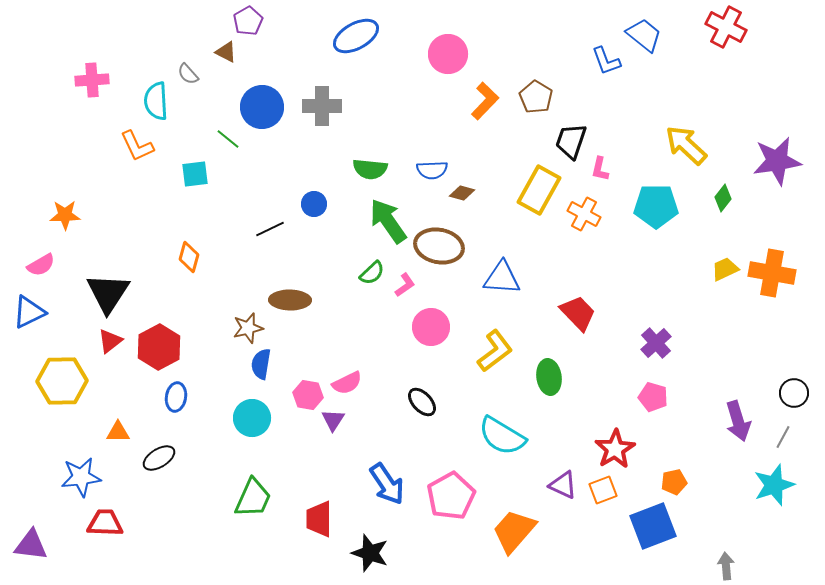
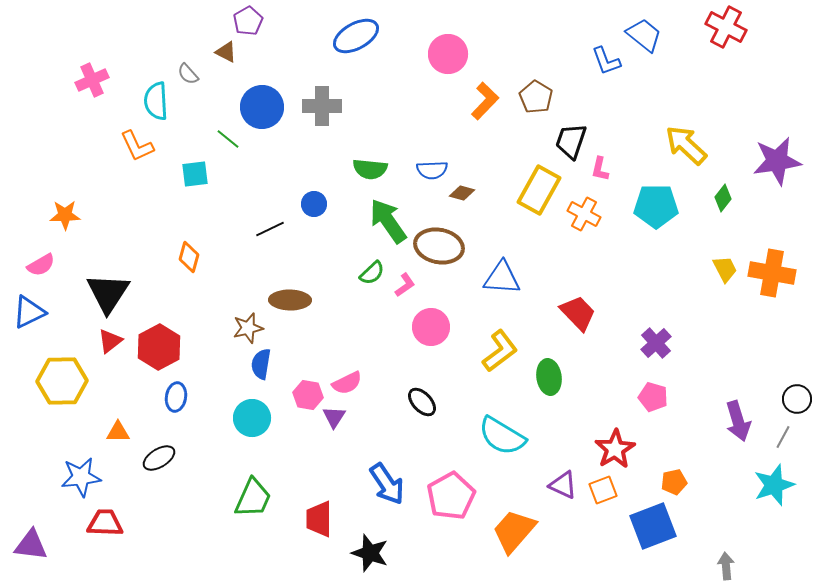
pink cross at (92, 80): rotated 20 degrees counterclockwise
yellow trapezoid at (725, 269): rotated 88 degrees clockwise
yellow L-shape at (495, 351): moved 5 px right
black circle at (794, 393): moved 3 px right, 6 px down
purple triangle at (333, 420): moved 1 px right, 3 px up
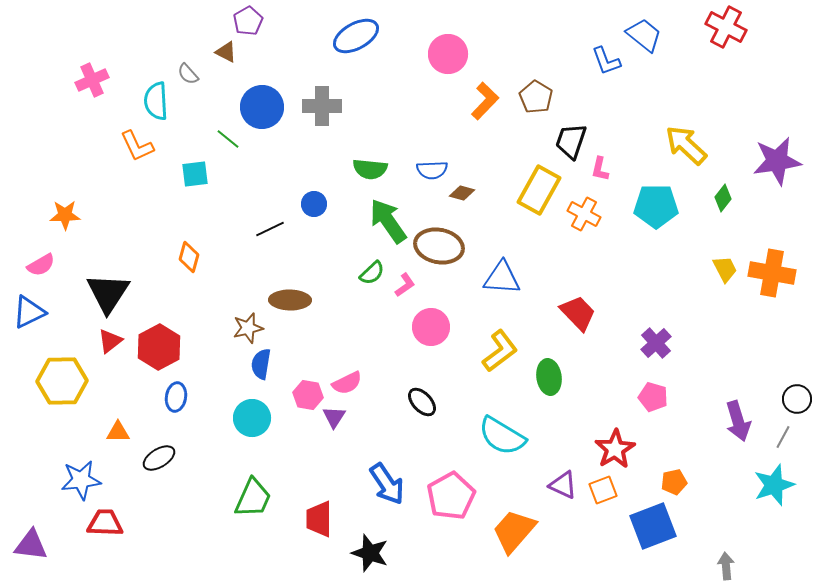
blue star at (81, 477): moved 3 px down
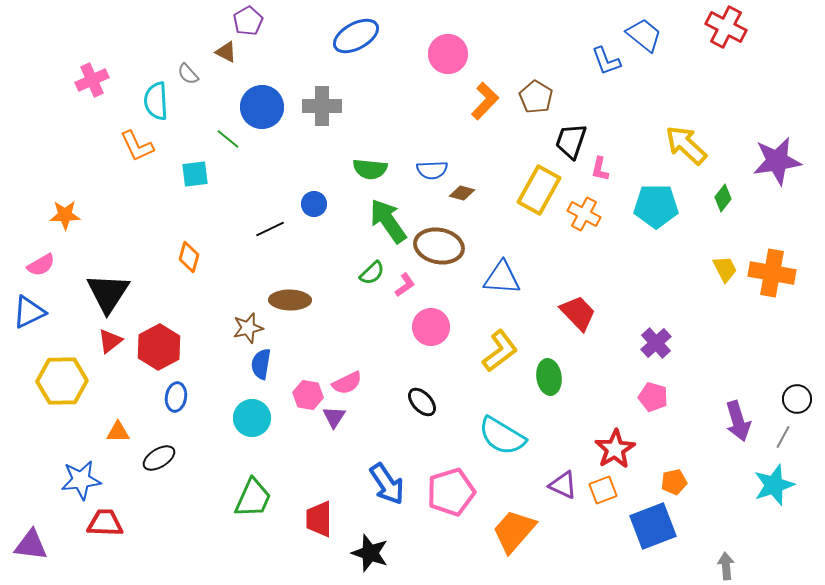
pink pentagon at (451, 496): moved 4 px up; rotated 12 degrees clockwise
